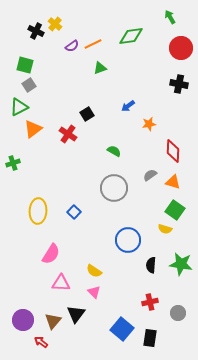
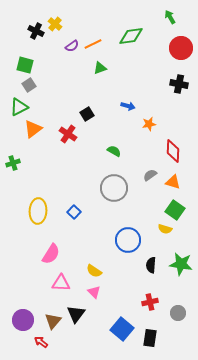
blue arrow at (128, 106): rotated 128 degrees counterclockwise
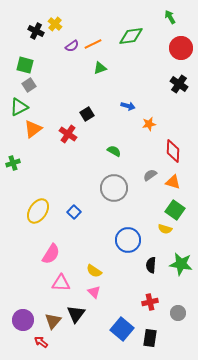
black cross at (179, 84): rotated 24 degrees clockwise
yellow ellipse at (38, 211): rotated 30 degrees clockwise
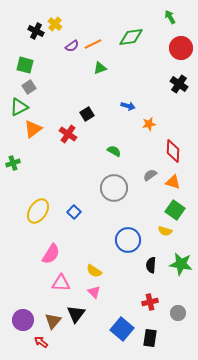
green diamond at (131, 36): moved 1 px down
gray square at (29, 85): moved 2 px down
yellow semicircle at (165, 229): moved 2 px down
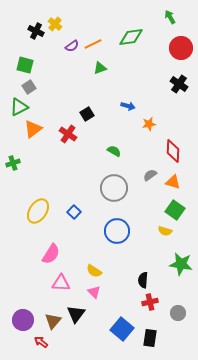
blue circle at (128, 240): moved 11 px left, 9 px up
black semicircle at (151, 265): moved 8 px left, 15 px down
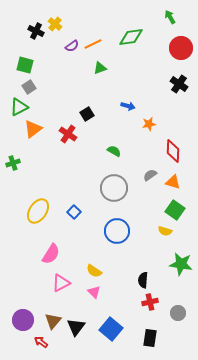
pink triangle at (61, 283): rotated 30 degrees counterclockwise
black triangle at (76, 314): moved 13 px down
blue square at (122, 329): moved 11 px left
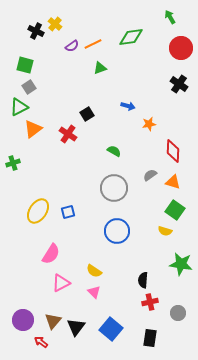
blue square at (74, 212): moved 6 px left; rotated 32 degrees clockwise
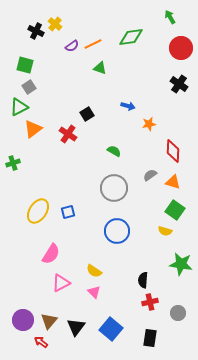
green triangle at (100, 68): rotated 40 degrees clockwise
brown triangle at (53, 321): moved 4 px left
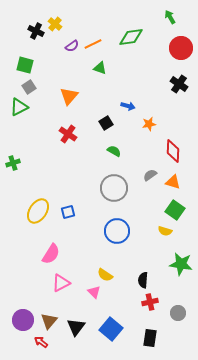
black square at (87, 114): moved 19 px right, 9 px down
orange triangle at (33, 129): moved 36 px right, 33 px up; rotated 12 degrees counterclockwise
yellow semicircle at (94, 271): moved 11 px right, 4 px down
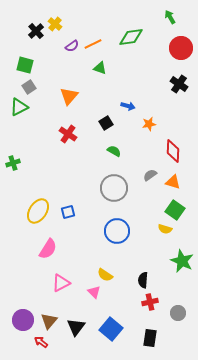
black cross at (36, 31): rotated 21 degrees clockwise
yellow semicircle at (165, 231): moved 2 px up
pink semicircle at (51, 254): moved 3 px left, 5 px up
green star at (181, 264): moved 1 px right, 3 px up; rotated 15 degrees clockwise
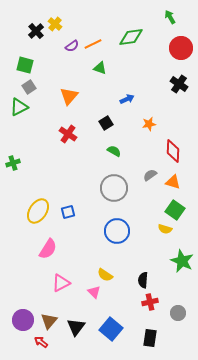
blue arrow at (128, 106): moved 1 px left, 7 px up; rotated 40 degrees counterclockwise
